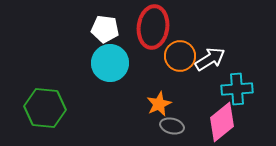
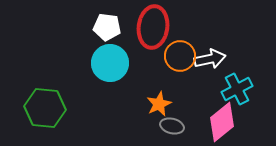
white pentagon: moved 2 px right, 2 px up
white arrow: rotated 20 degrees clockwise
cyan cross: rotated 24 degrees counterclockwise
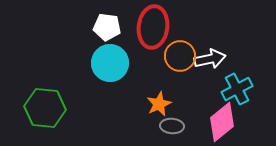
gray ellipse: rotated 10 degrees counterclockwise
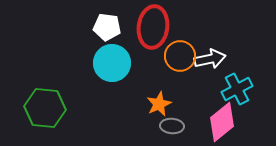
cyan circle: moved 2 px right
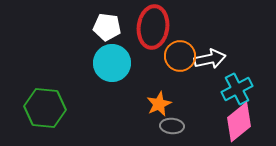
pink diamond: moved 17 px right
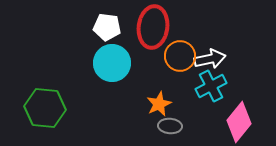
cyan cross: moved 26 px left, 3 px up
pink diamond: rotated 12 degrees counterclockwise
gray ellipse: moved 2 px left
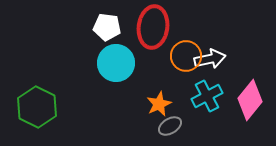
orange circle: moved 6 px right
cyan circle: moved 4 px right
cyan cross: moved 4 px left, 10 px down
green hexagon: moved 8 px left, 1 px up; rotated 21 degrees clockwise
pink diamond: moved 11 px right, 22 px up
gray ellipse: rotated 35 degrees counterclockwise
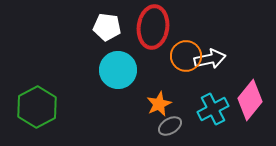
cyan circle: moved 2 px right, 7 px down
cyan cross: moved 6 px right, 13 px down
green hexagon: rotated 6 degrees clockwise
